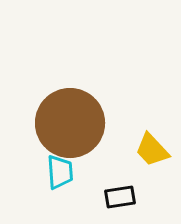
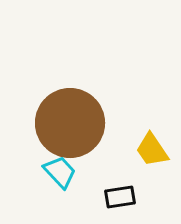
yellow trapezoid: rotated 9 degrees clockwise
cyan trapezoid: rotated 39 degrees counterclockwise
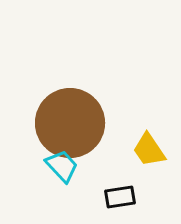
yellow trapezoid: moved 3 px left
cyan trapezoid: moved 2 px right, 6 px up
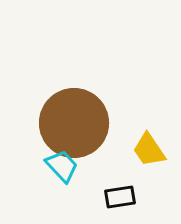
brown circle: moved 4 px right
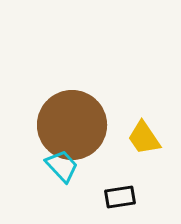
brown circle: moved 2 px left, 2 px down
yellow trapezoid: moved 5 px left, 12 px up
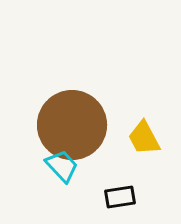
yellow trapezoid: rotated 6 degrees clockwise
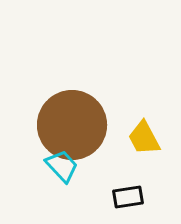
black rectangle: moved 8 px right
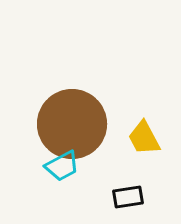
brown circle: moved 1 px up
cyan trapezoid: rotated 105 degrees clockwise
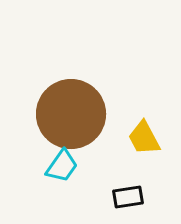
brown circle: moved 1 px left, 10 px up
cyan trapezoid: rotated 27 degrees counterclockwise
